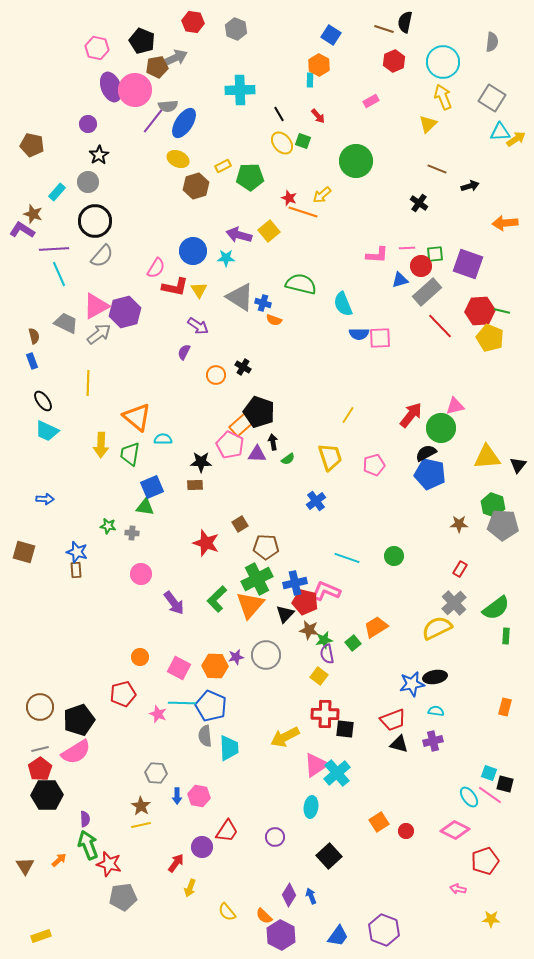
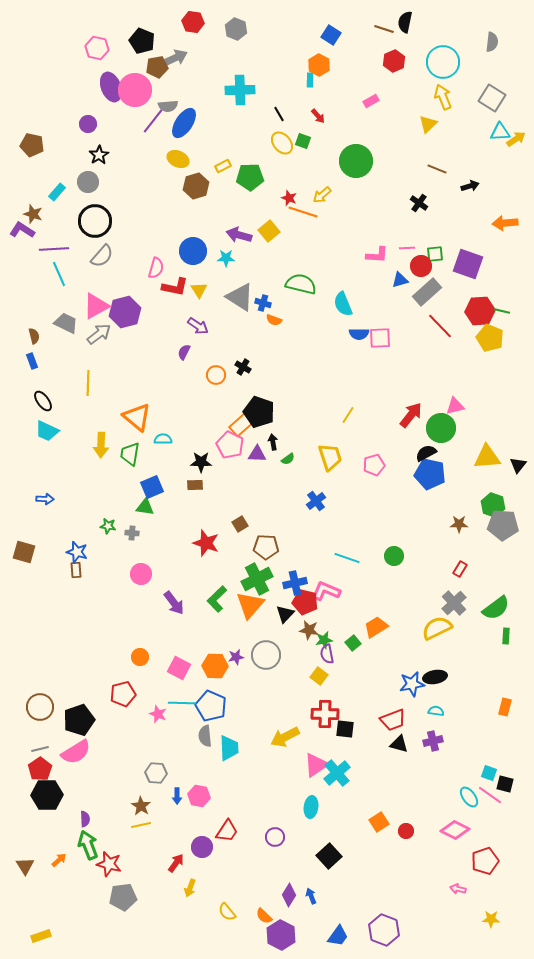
pink semicircle at (156, 268): rotated 15 degrees counterclockwise
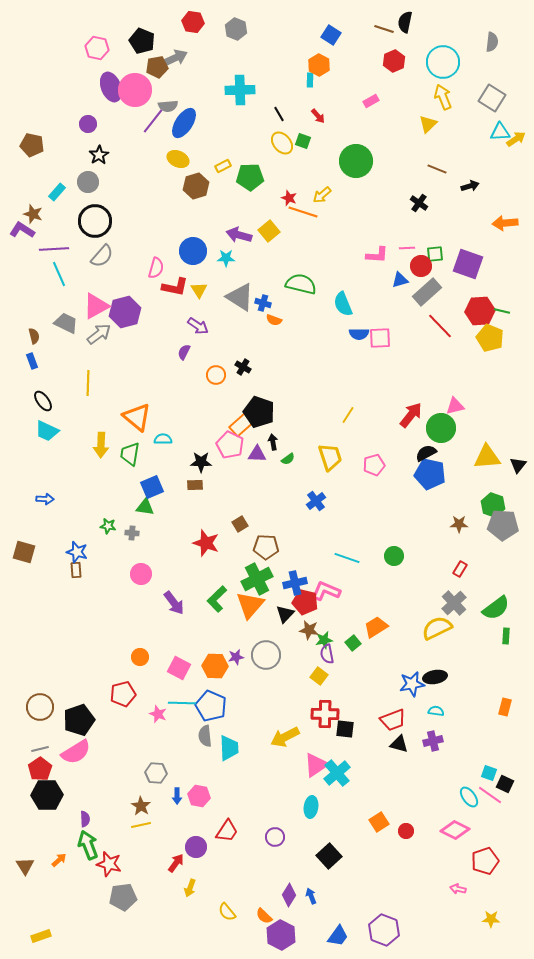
black square at (505, 784): rotated 12 degrees clockwise
purple circle at (202, 847): moved 6 px left
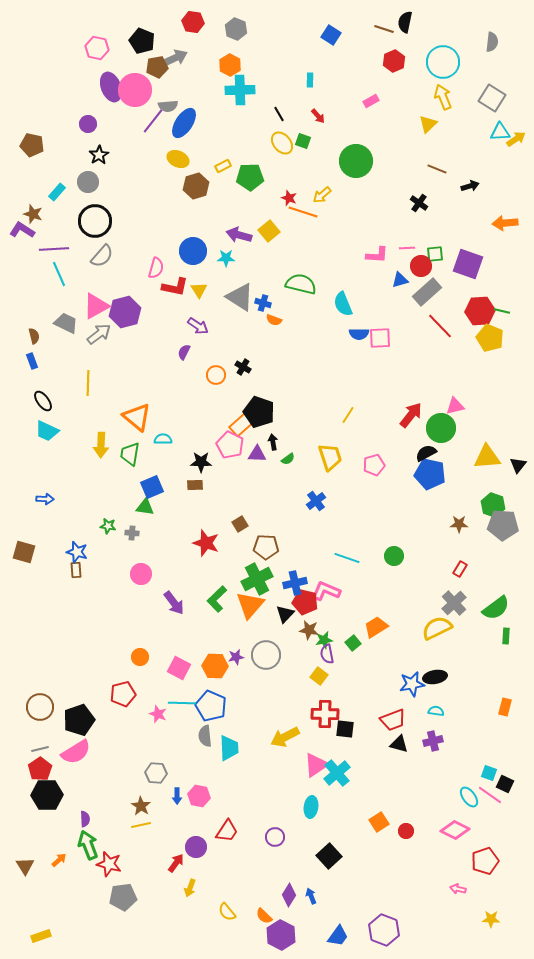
orange hexagon at (319, 65): moved 89 px left
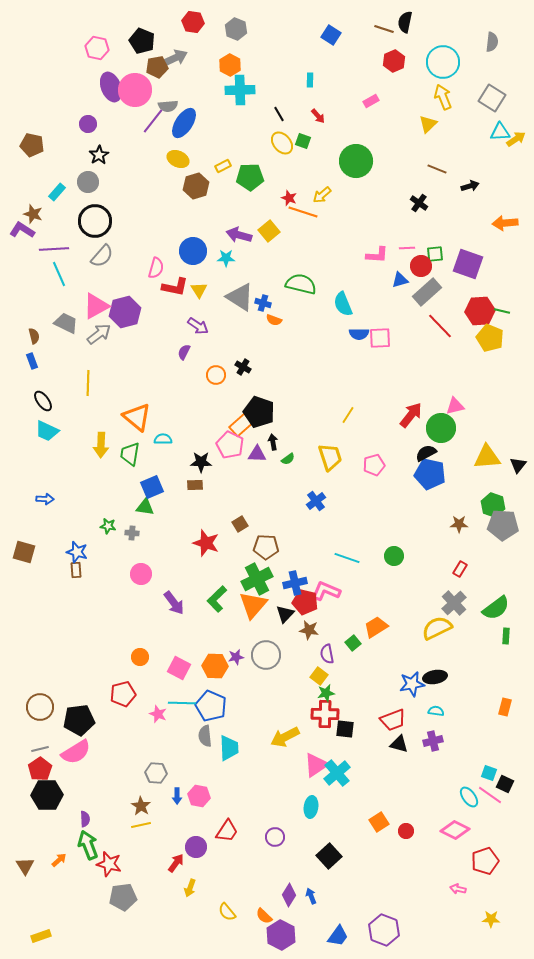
orange triangle at (250, 605): moved 3 px right
green star at (324, 640): moved 2 px right, 53 px down
black pentagon at (79, 720): rotated 12 degrees clockwise
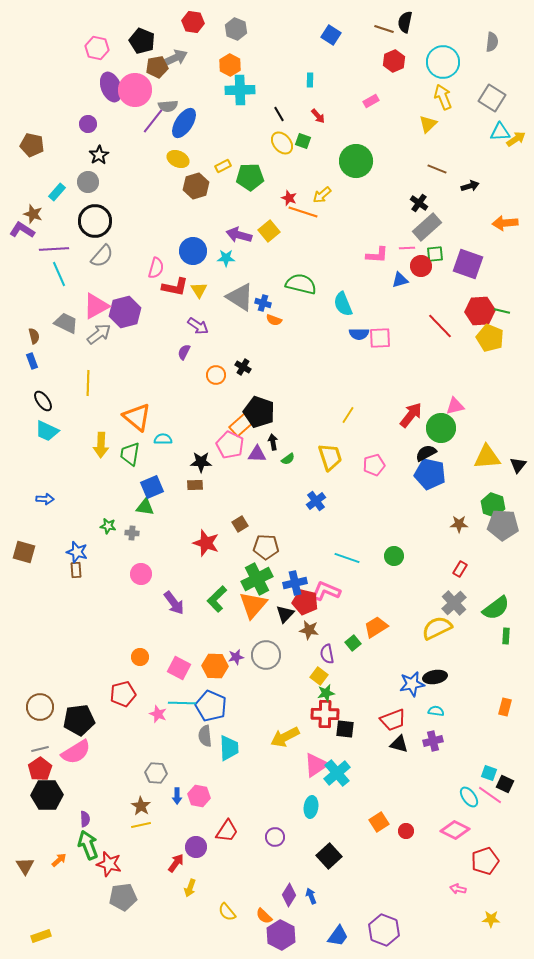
gray rectangle at (427, 292): moved 65 px up
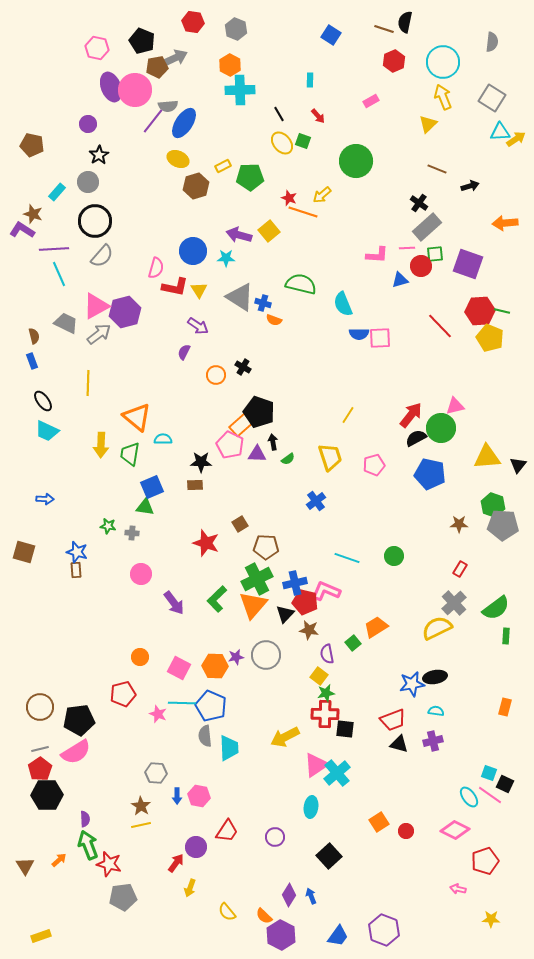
black semicircle at (426, 453): moved 10 px left, 15 px up
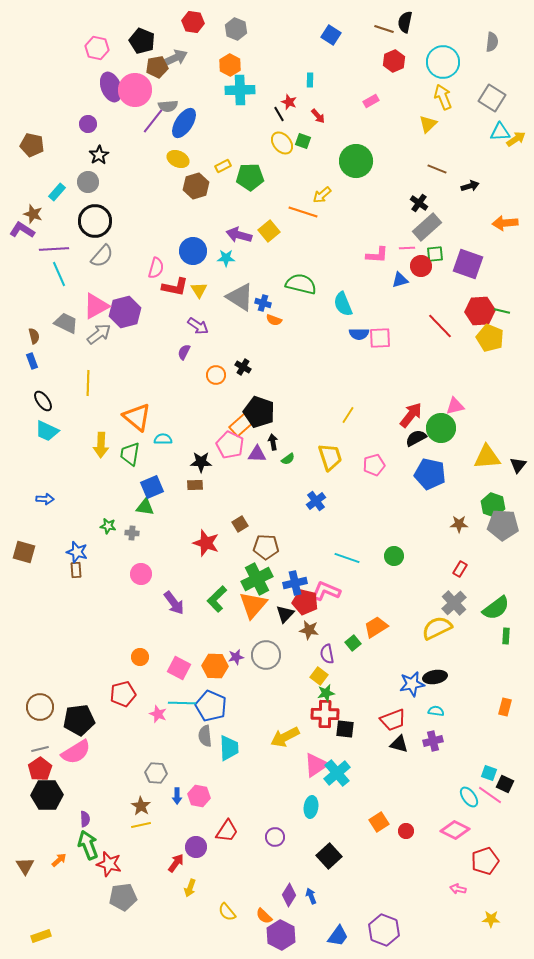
red star at (289, 198): moved 96 px up
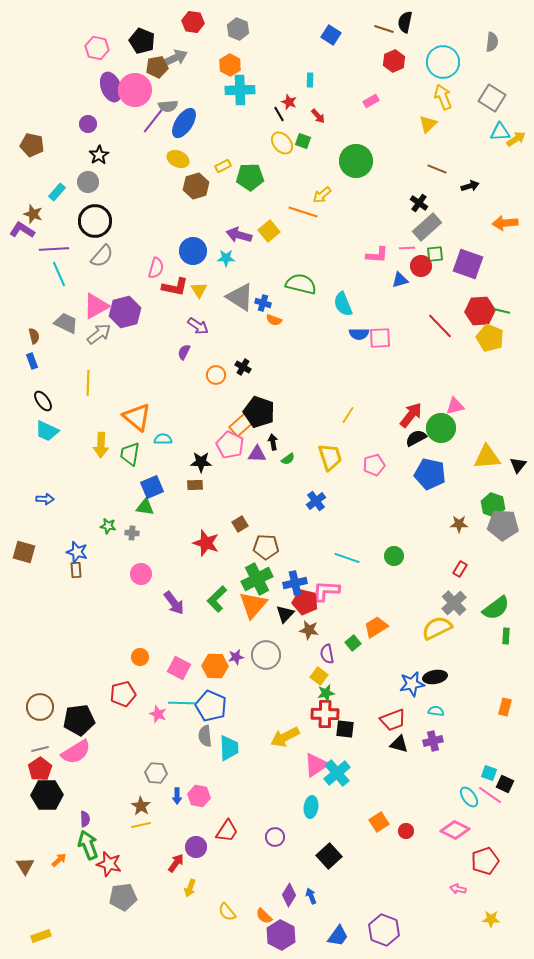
gray hexagon at (236, 29): moved 2 px right
pink L-shape at (326, 591): rotated 20 degrees counterclockwise
